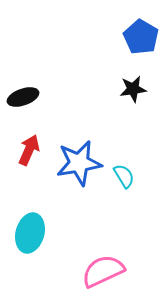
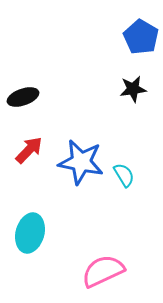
red arrow: rotated 20 degrees clockwise
blue star: moved 2 px right, 1 px up; rotated 21 degrees clockwise
cyan semicircle: moved 1 px up
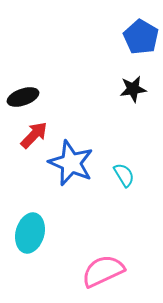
red arrow: moved 5 px right, 15 px up
blue star: moved 10 px left, 1 px down; rotated 12 degrees clockwise
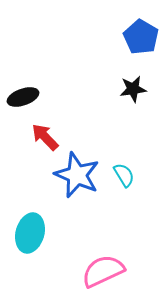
red arrow: moved 11 px right, 2 px down; rotated 88 degrees counterclockwise
blue star: moved 6 px right, 12 px down
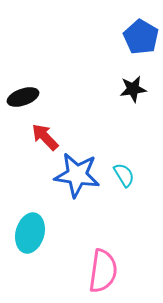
blue star: rotated 15 degrees counterclockwise
pink semicircle: rotated 123 degrees clockwise
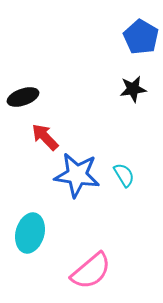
pink semicircle: moved 12 px left; rotated 42 degrees clockwise
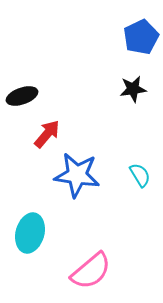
blue pentagon: rotated 16 degrees clockwise
black ellipse: moved 1 px left, 1 px up
red arrow: moved 2 px right, 3 px up; rotated 84 degrees clockwise
cyan semicircle: moved 16 px right
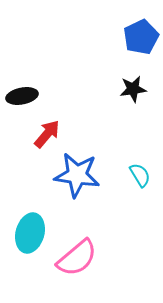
black ellipse: rotated 8 degrees clockwise
pink semicircle: moved 14 px left, 13 px up
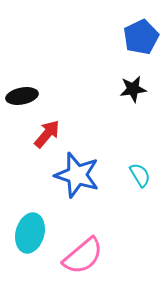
blue star: rotated 9 degrees clockwise
pink semicircle: moved 6 px right, 2 px up
